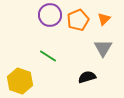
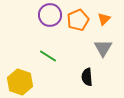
black semicircle: rotated 78 degrees counterclockwise
yellow hexagon: moved 1 px down
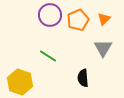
black semicircle: moved 4 px left, 1 px down
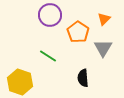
orange pentagon: moved 12 px down; rotated 15 degrees counterclockwise
